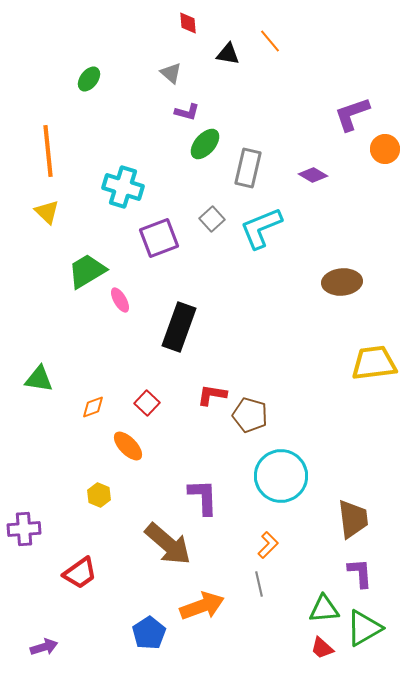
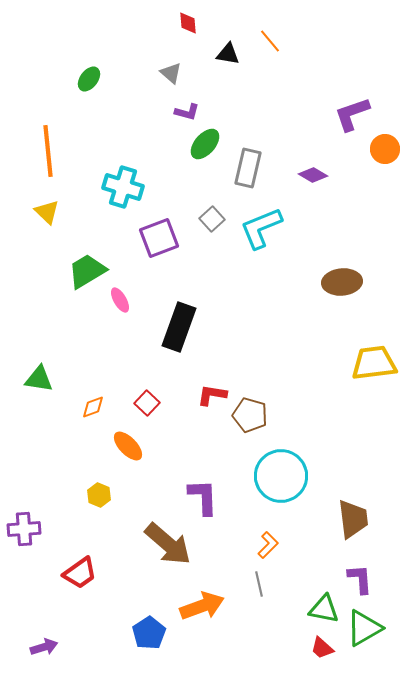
purple L-shape at (360, 573): moved 6 px down
green triangle at (324, 609): rotated 16 degrees clockwise
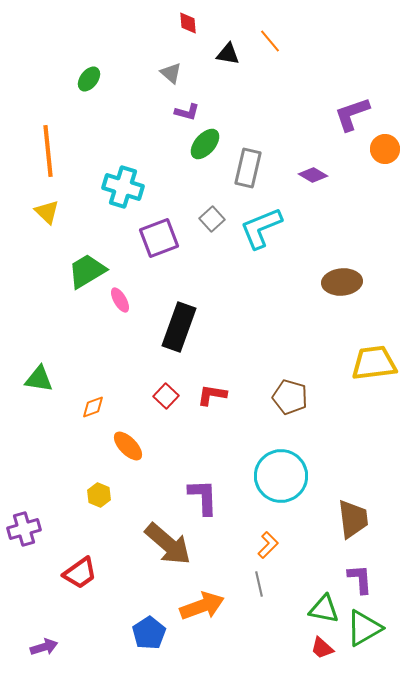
red square at (147, 403): moved 19 px right, 7 px up
brown pentagon at (250, 415): moved 40 px right, 18 px up
purple cross at (24, 529): rotated 12 degrees counterclockwise
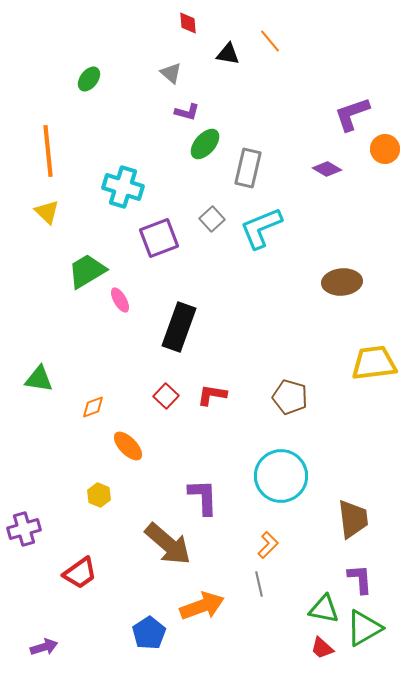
purple diamond at (313, 175): moved 14 px right, 6 px up
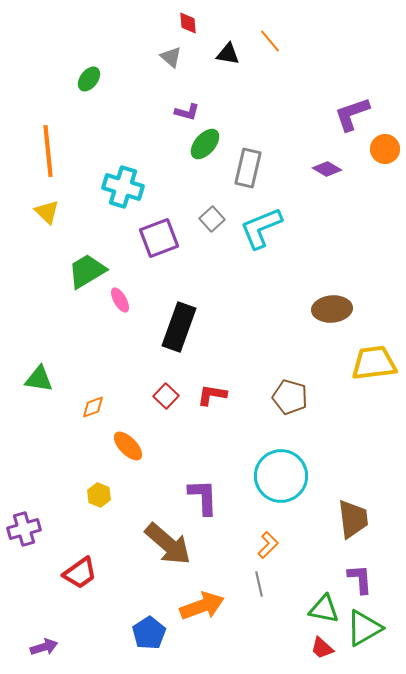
gray triangle at (171, 73): moved 16 px up
brown ellipse at (342, 282): moved 10 px left, 27 px down
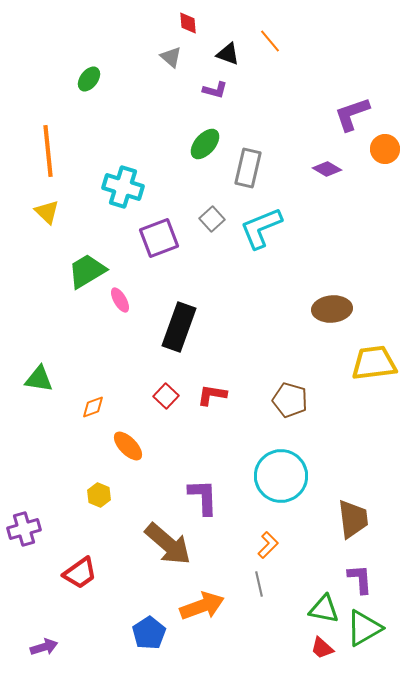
black triangle at (228, 54): rotated 10 degrees clockwise
purple L-shape at (187, 112): moved 28 px right, 22 px up
brown pentagon at (290, 397): moved 3 px down
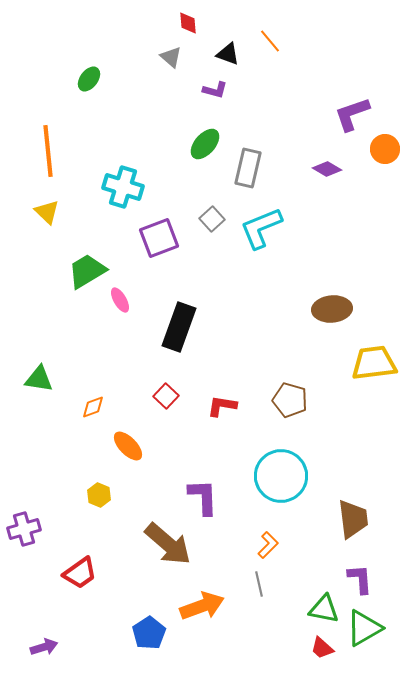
red L-shape at (212, 395): moved 10 px right, 11 px down
